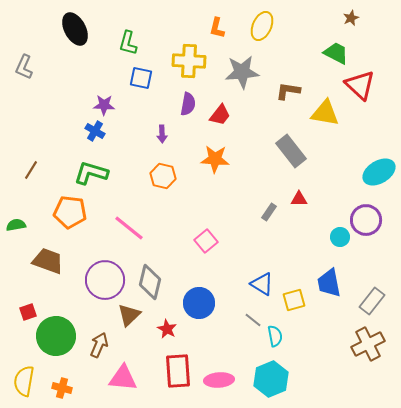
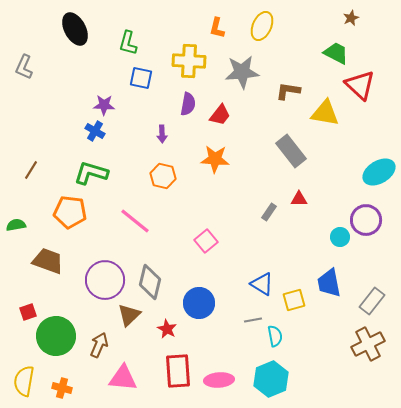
pink line at (129, 228): moved 6 px right, 7 px up
gray line at (253, 320): rotated 48 degrees counterclockwise
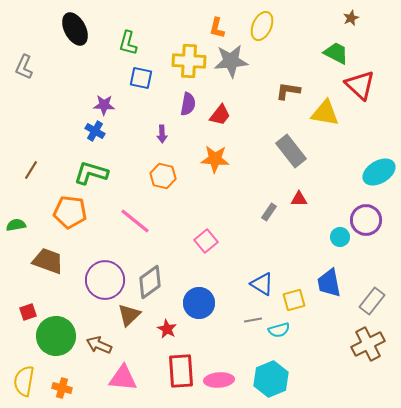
gray star at (242, 72): moved 11 px left, 11 px up
gray diamond at (150, 282): rotated 40 degrees clockwise
cyan semicircle at (275, 336): moved 4 px right, 6 px up; rotated 85 degrees clockwise
brown arrow at (99, 345): rotated 90 degrees counterclockwise
red rectangle at (178, 371): moved 3 px right
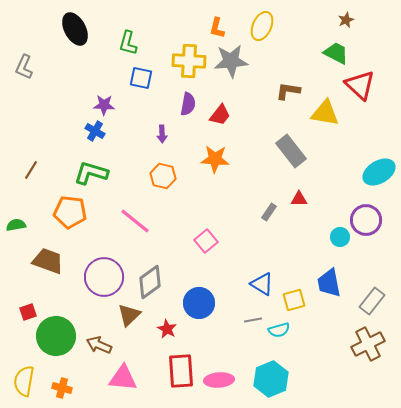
brown star at (351, 18): moved 5 px left, 2 px down
purple circle at (105, 280): moved 1 px left, 3 px up
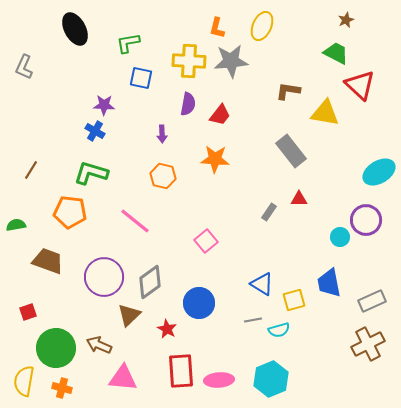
green L-shape at (128, 43): rotated 65 degrees clockwise
gray rectangle at (372, 301): rotated 28 degrees clockwise
green circle at (56, 336): moved 12 px down
